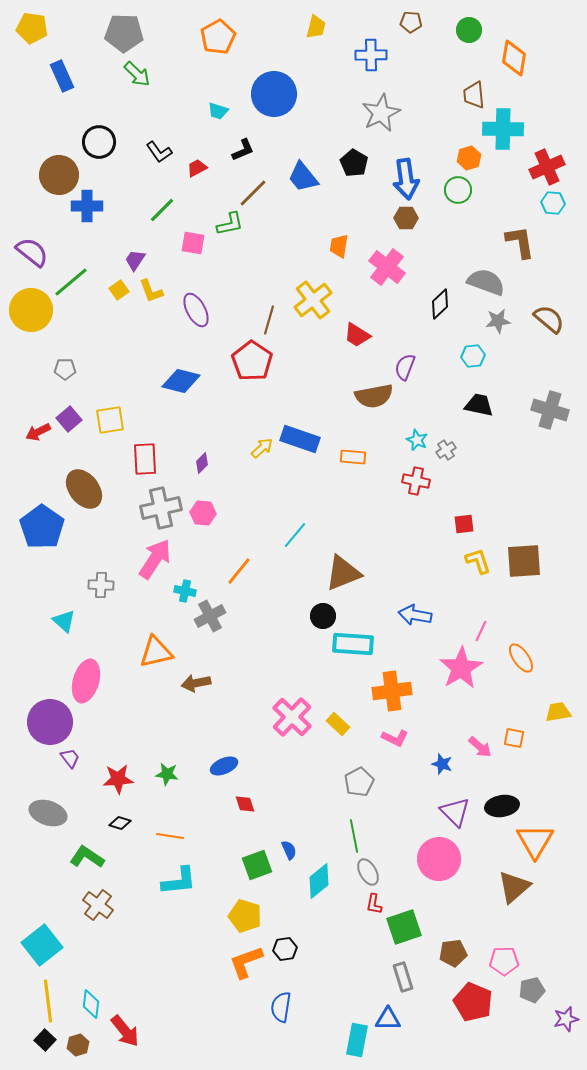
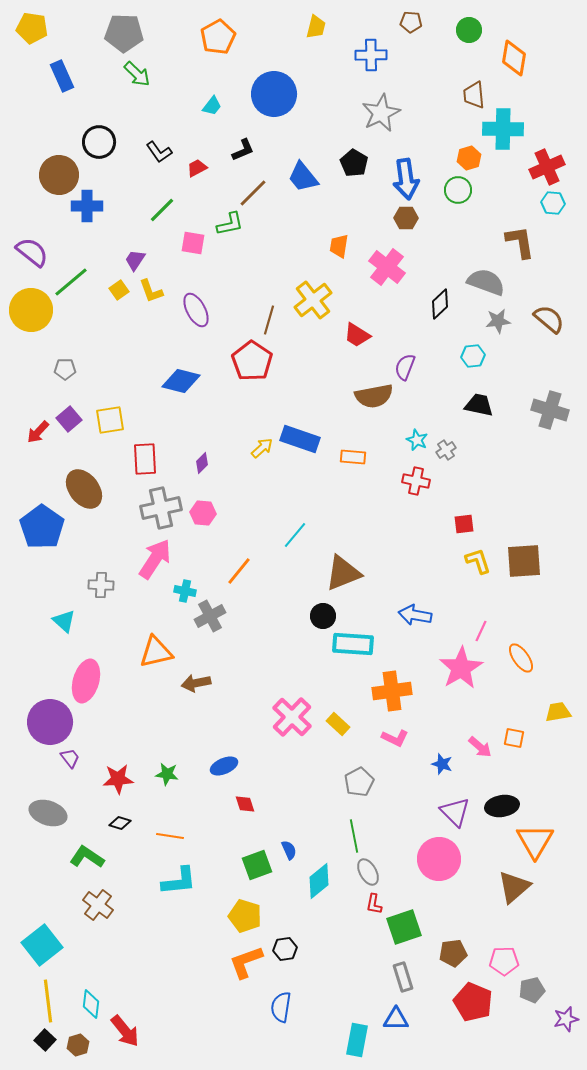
cyan trapezoid at (218, 111): moved 6 px left, 5 px up; rotated 70 degrees counterclockwise
red arrow at (38, 432): rotated 20 degrees counterclockwise
blue triangle at (388, 1019): moved 8 px right
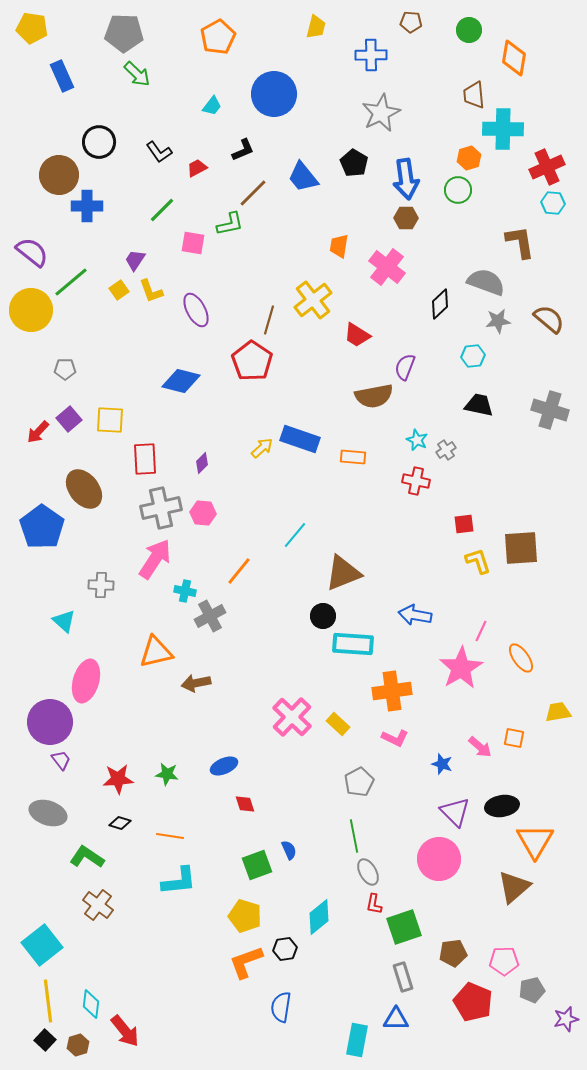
yellow square at (110, 420): rotated 12 degrees clockwise
brown square at (524, 561): moved 3 px left, 13 px up
purple trapezoid at (70, 758): moved 9 px left, 2 px down
cyan diamond at (319, 881): moved 36 px down
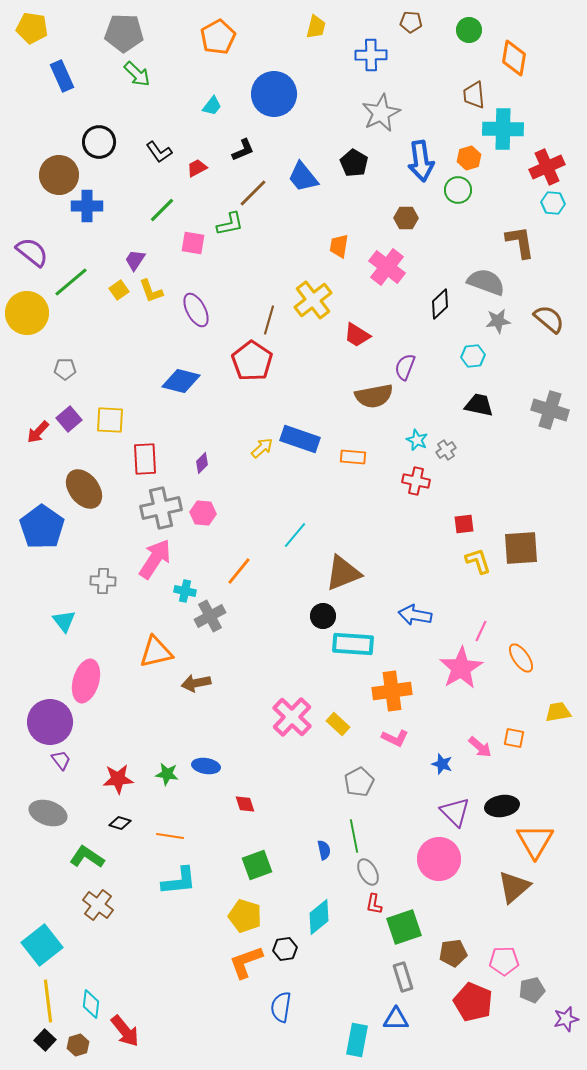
blue arrow at (406, 179): moved 15 px right, 18 px up
yellow circle at (31, 310): moved 4 px left, 3 px down
gray cross at (101, 585): moved 2 px right, 4 px up
cyan triangle at (64, 621): rotated 10 degrees clockwise
blue ellipse at (224, 766): moved 18 px left; rotated 32 degrees clockwise
blue semicircle at (289, 850): moved 35 px right; rotated 12 degrees clockwise
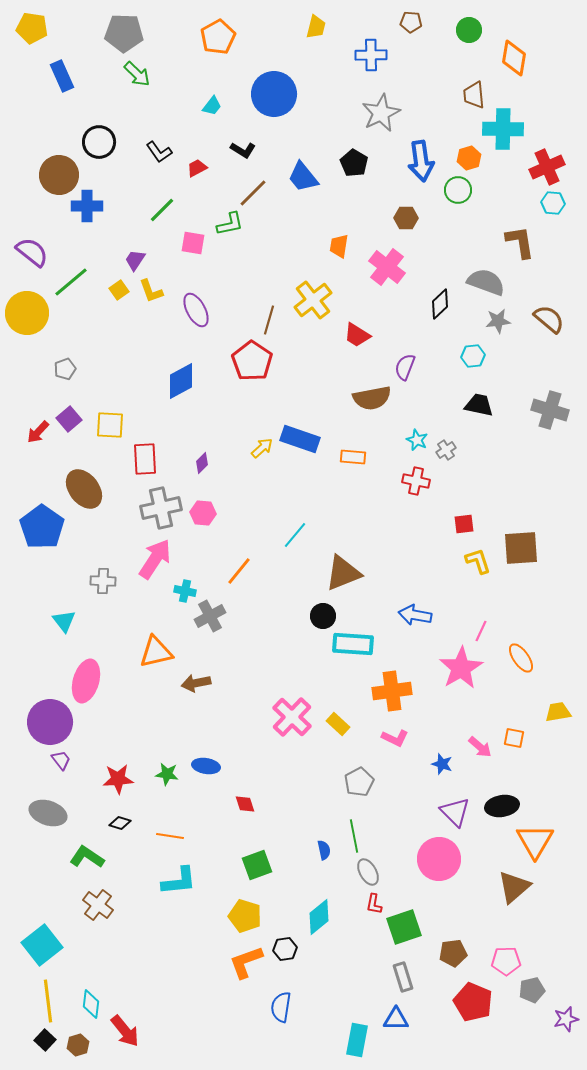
black L-shape at (243, 150): rotated 55 degrees clockwise
gray pentagon at (65, 369): rotated 20 degrees counterclockwise
blue diamond at (181, 381): rotated 42 degrees counterclockwise
brown semicircle at (374, 396): moved 2 px left, 2 px down
yellow square at (110, 420): moved 5 px down
pink pentagon at (504, 961): moved 2 px right
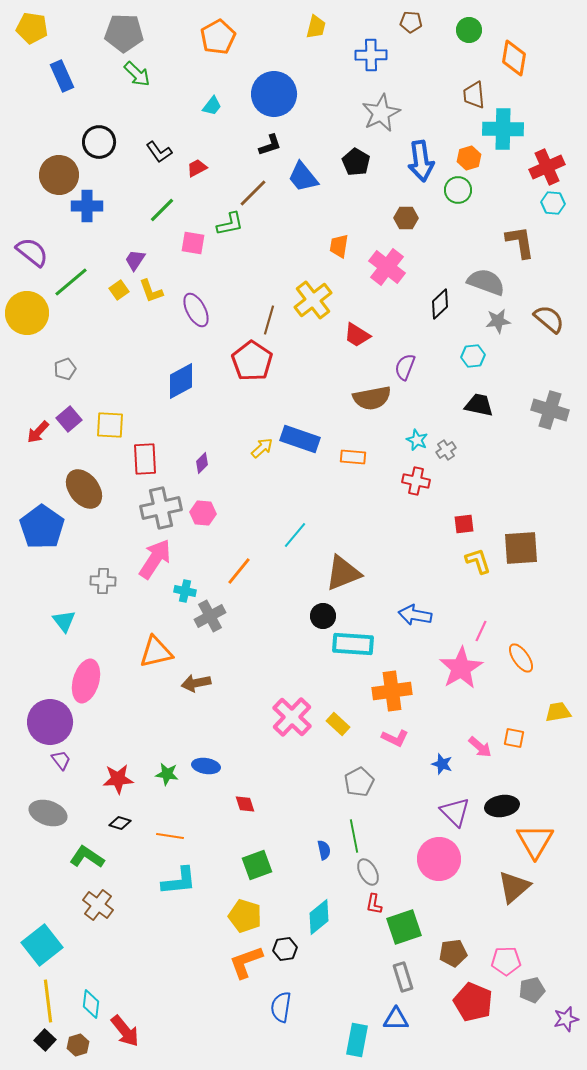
black L-shape at (243, 150): moved 27 px right, 5 px up; rotated 50 degrees counterclockwise
black pentagon at (354, 163): moved 2 px right, 1 px up
